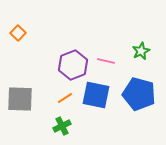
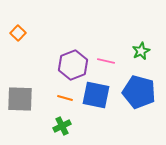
blue pentagon: moved 2 px up
orange line: rotated 49 degrees clockwise
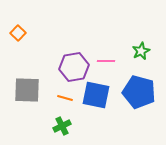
pink line: rotated 12 degrees counterclockwise
purple hexagon: moved 1 px right, 2 px down; rotated 12 degrees clockwise
gray square: moved 7 px right, 9 px up
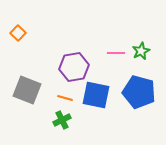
pink line: moved 10 px right, 8 px up
gray square: rotated 20 degrees clockwise
green cross: moved 6 px up
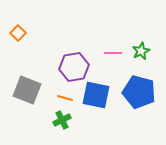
pink line: moved 3 px left
